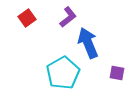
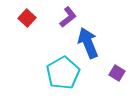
red square: rotated 12 degrees counterclockwise
purple square: rotated 21 degrees clockwise
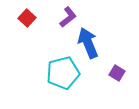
cyan pentagon: rotated 16 degrees clockwise
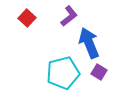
purple L-shape: moved 1 px right, 1 px up
blue arrow: moved 1 px right
purple square: moved 18 px left, 1 px up
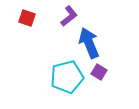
red square: rotated 24 degrees counterclockwise
cyan pentagon: moved 4 px right, 4 px down
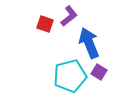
red square: moved 18 px right, 6 px down
cyan pentagon: moved 3 px right, 1 px up
